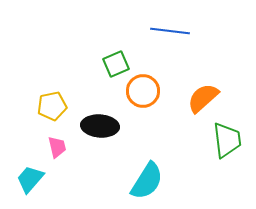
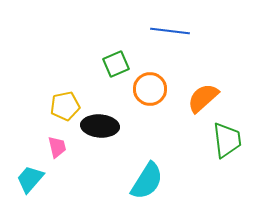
orange circle: moved 7 px right, 2 px up
yellow pentagon: moved 13 px right
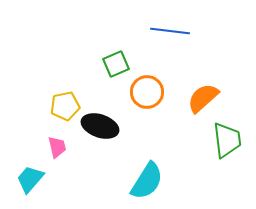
orange circle: moved 3 px left, 3 px down
black ellipse: rotated 15 degrees clockwise
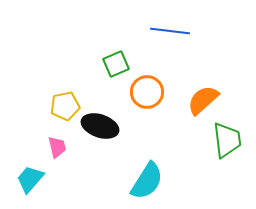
orange semicircle: moved 2 px down
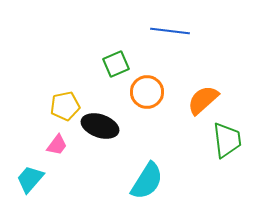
pink trapezoid: moved 2 px up; rotated 50 degrees clockwise
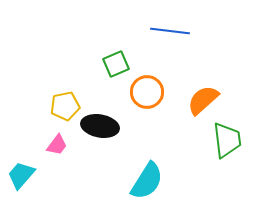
black ellipse: rotated 9 degrees counterclockwise
cyan trapezoid: moved 9 px left, 4 px up
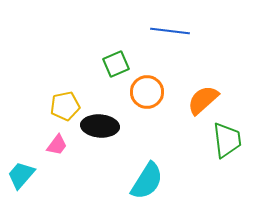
black ellipse: rotated 6 degrees counterclockwise
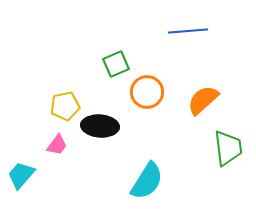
blue line: moved 18 px right; rotated 12 degrees counterclockwise
green trapezoid: moved 1 px right, 8 px down
